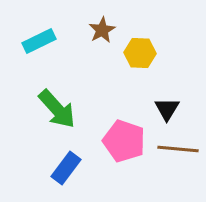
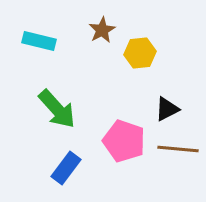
cyan rectangle: rotated 40 degrees clockwise
yellow hexagon: rotated 8 degrees counterclockwise
black triangle: rotated 32 degrees clockwise
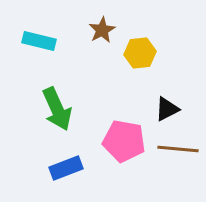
green arrow: rotated 18 degrees clockwise
pink pentagon: rotated 9 degrees counterclockwise
blue rectangle: rotated 32 degrees clockwise
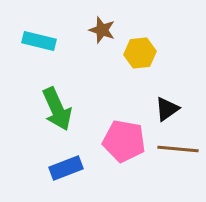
brown star: rotated 24 degrees counterclockwise
black triangle: rotated 8 degrees counterclockwise
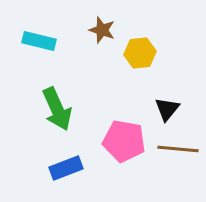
black triangle: rotated 16 degrees counterclockwise
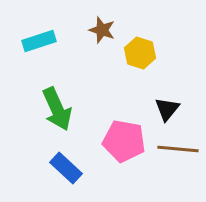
cyan rectangle: rotated 32 degrees counterclockwise
yellow hexagon: rotated 24 degrees clockwise
blue rectangle: rotated 64 degrees clockwise
